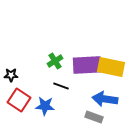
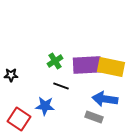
red square: moved 19 px down
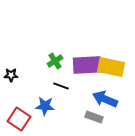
blue arrow: rotated 15 degrees clockwise
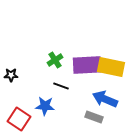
green cross: moved 1 px up
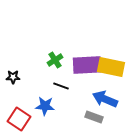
black star: moved 2 px right, 2 px down
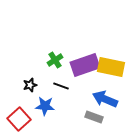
purple rectangle: moved 2 px left; rotated 16 degrees counterclockwise
black star: moved 17 px right, 8 px down; rotated 16 degrees counterclockwise
red square: rotated 15 degrees clockwise
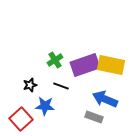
yellow rectangle: moved 2 px up
red square: moved 2 px right
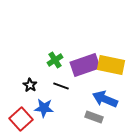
black star: rotated 24 degrees counterclockwise
blue star: moved 1 px left, 2 px down
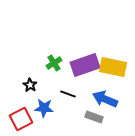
green cross: moved 1 px left, 3 px down
yellow rectangle: moved 2 px right, 2 px down
black line: moved 7 px right, 8 px down
red square: rotated 15 degrees clockwise
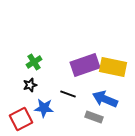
green cross: moved 20 px left, 1 px up
black star: rotated 24 degrees clockwise
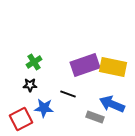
black star: rotated 16 degrees clockwise
blue arrow: moved 7 px right, 5 px down
gray rectangle: moved 1 px right
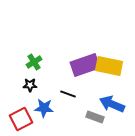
yellow rectangle: moved 4 px left, 1 px up
